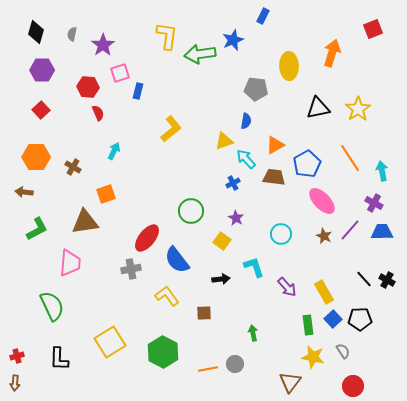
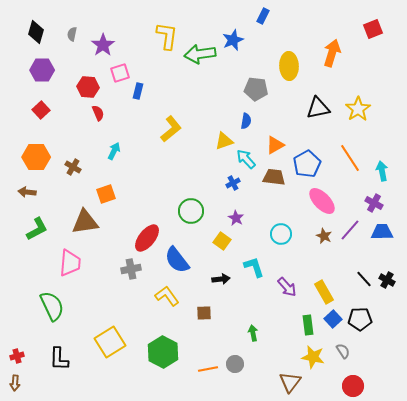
brown arrow at (24, 192): moved 3 px right
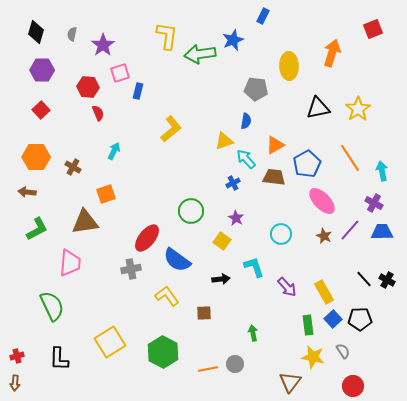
blue semicircle at (177, 260): rotated 16 degrees counterclockwise
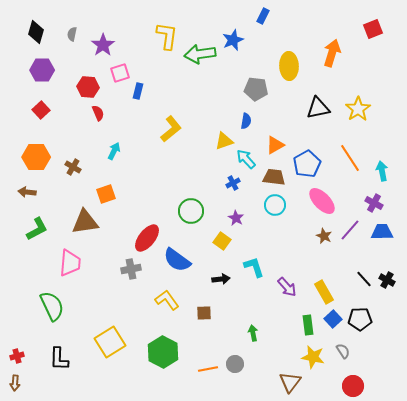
cyan circle at (281, 234): moved 6 px left, 29 px up
yellow L-shape at (167, 296): moved 4 px down
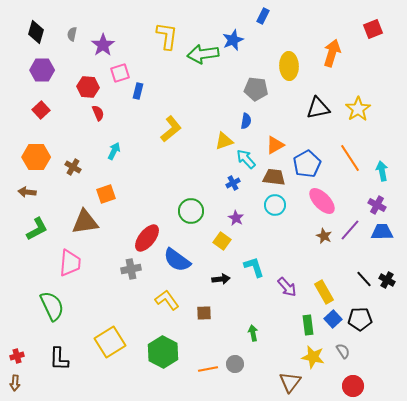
green arrow at (200, 54): moved 3 px right
purple cross at (374, 203): moved 3 px right, 2 px down
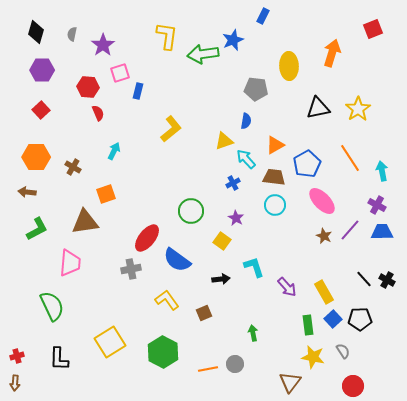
brown square at (204, 313): rotated 21 degrees counterclockwise
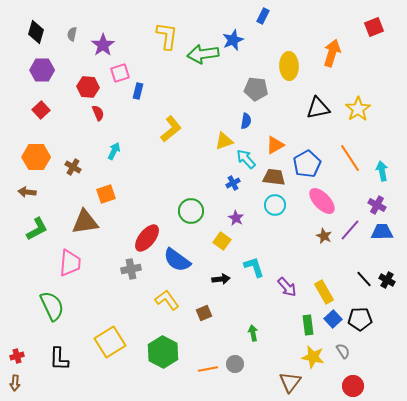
red square at (373, 29): moved 1 px right, 2 px up
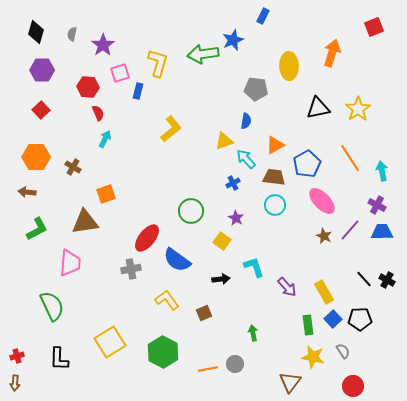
yellow L-shape at (167, 36): moved 9 px left, 27 px down; rotated 8 degrees clockwise
cyan arrow at (114, 151): moved 9 px left, 12 px up
